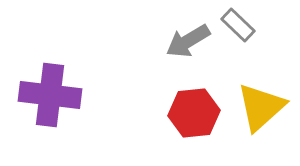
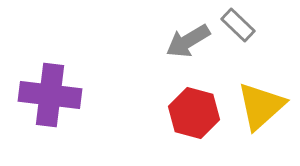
yellow triangle: moved 1 px up
red hexagon: rotated 21 degrees clockwise
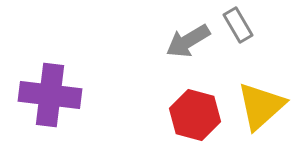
gray rectangle: rotated 16 degrees clockwise
red hexagon: moved 1 px right, 2 px down
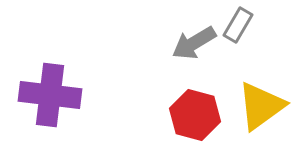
gray rectangle: rotated 60 degrees clockwise
gray arrow: moved 6 px right, 2 px down
yellow triangle: rotated 6 degrees clockwise
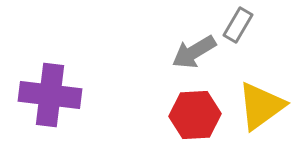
gray arrow: moved 9 px down
red hexagon: rotated 18 degrees counterclockwise
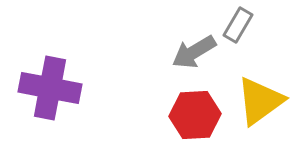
purple cross: moved 7 px up; rotated 4 degrees clockwise
yellow triangle: moved 1 px left, 5 px up
